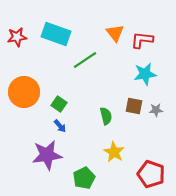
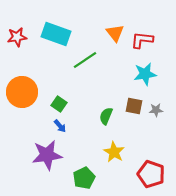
orange circle: moved 2 px left
green semicircle: rotated 144 degrees counterclockwise
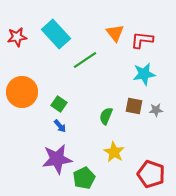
cyan rectangle: rotated 28 degrees clockwise
cyan star: moved 1 px left
purple star: moved 10 px right, 4 px down
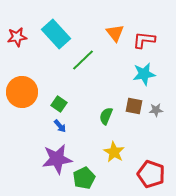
red L-shape: moved 2 px right
green line: moved 2 px left; rotated 10 degrees counterclockwise
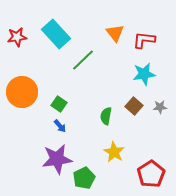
brown square: rotated 30 degrees clockwise
gray star: moved 4 px right, 3 px up
green semicircle: rotated 12 degrees counterclockwise
red pentagon: rotated 20 degrees clockwise
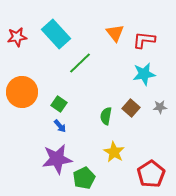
green line: moved 3 px left, 3 px down
brown square: moved 3 px left, 2 px down
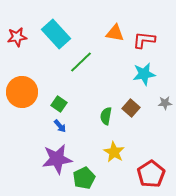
orange triangle: rotated 42 degrees counterclockwise
green line: moved 1 px right, 1 px up
gray star: moved 5 px right, 4 px up
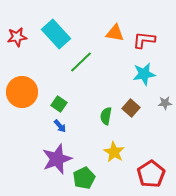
purple star: rotated 12 degrees counterclockwise
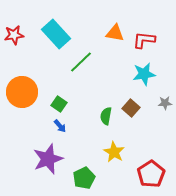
red star: moved 3 px left, 2 px up
purple star: moved 9 px left
